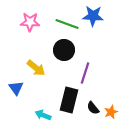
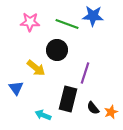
black circle: moved 7 px left
black rectangle: moved 1 px left, 1 px up
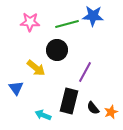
green line: rotated 35 degrees counterclockwise
purple line: moved 1 px up; rotated 10 degrees clockwise
black rectangle: moved 1 px right, 2 px down
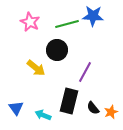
pink star: rotated 24 degrees clockwise
blue triangle: moved 20 px down
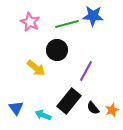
purple line: moved 1 px right, 1 px up
black rectangle: rotated 25 degrees clockwise
orange star: moved 1 px right, 2 px up
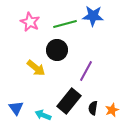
green line: moved 2 px left
black semicircle: rotated 48 degrees clockwise
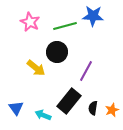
green line: moved 2 px down
black circle: moved 2 px down
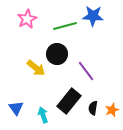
pink star: moved 3 px left, 3 px up; rotated 18 degrees clockwise
black circle: moved 2 px down
purple line: rotated 65 degrees counterclockwise
cyan arrow: rotated 49 degrees clockwise
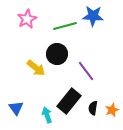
cyan arrow: moved 4 px right
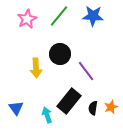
green line: moved 6 px left, 10 px up; rotated 35 degrees counterclockwise
black circle: moved 3 px right
yellow arrow: rotated 48 degrees clockwise
orange star: moved 1 px left, 3 px up
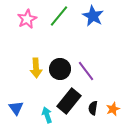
blue star: rotated 25 degrees clockwise
black circle: moved 15 px down
orange star: moved 2 px right, 2 px down
